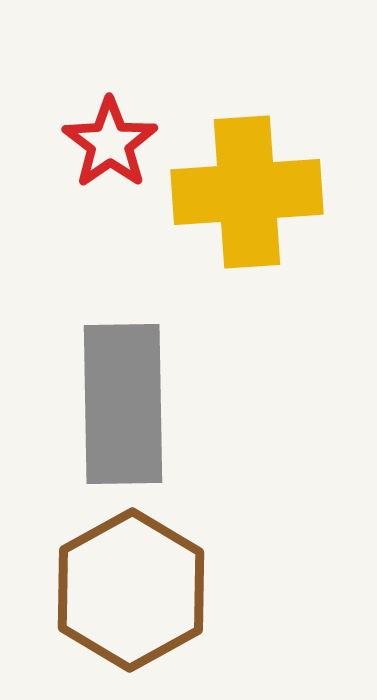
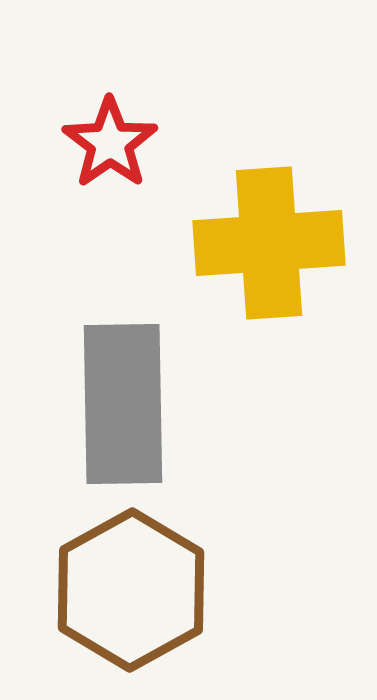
yellow cross: moved 22 px right, 51 px down
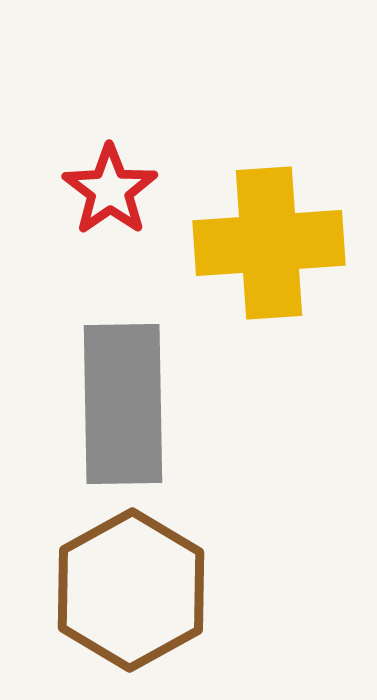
red star: moved 47 px down
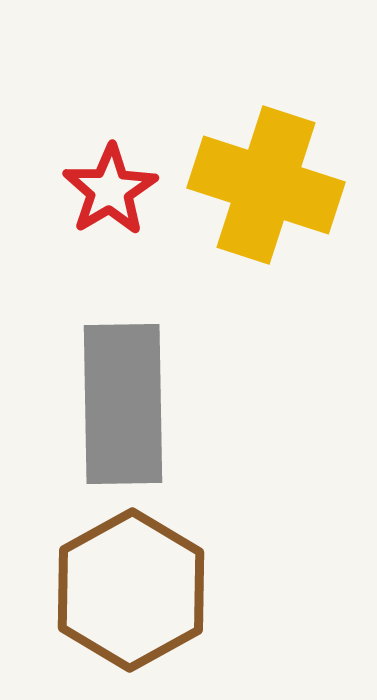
red star: rotated 4 degrees clockwise
yellow cross: moved 3 px left, 58 px up; rotated 22 degrees clockwise
